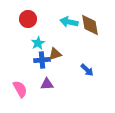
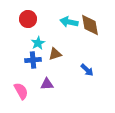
blue cross: moved 9 px left
pink semicircle: moved 1 px right, 2 px down
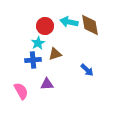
red circle: moved 17 px right, 7 px down
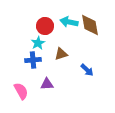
brown triangle: moved 6 px right
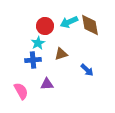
cyan arrow: rotated 36 degrees counterclockwise
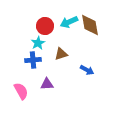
blue arrow: rotated 16 degrees counterclockwise
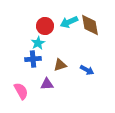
brown triangle: moved 1 px left, 11 px down
blue cross: moved 1 px up
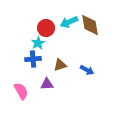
red circle: moved 1 px right, 2 px down
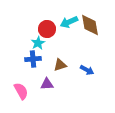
red circle: moved 1 px right, 1 px down
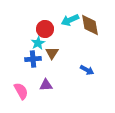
cyan arrow: moved 1 px right, 2 px up
red circle: moved 2 px left
brown triangle: moved 8 px left, 12 px up; rotated 40 degrees counterclockwise
purple triangle: moved 1 px left, 1 px down
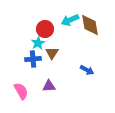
purple triangle: moved 3 px right, 1 px down
